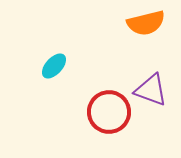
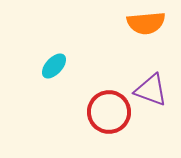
orange semicircle: rotated 9 degrees clockwise
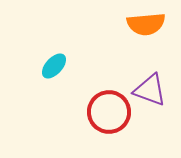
orange semicircle: moved 1 px down
purple triangle: moved 1 px left
